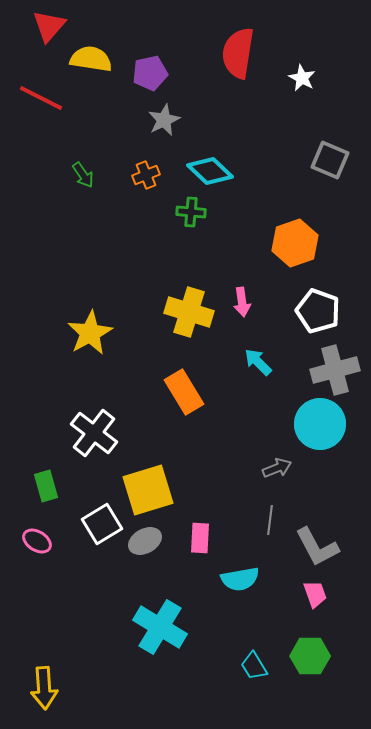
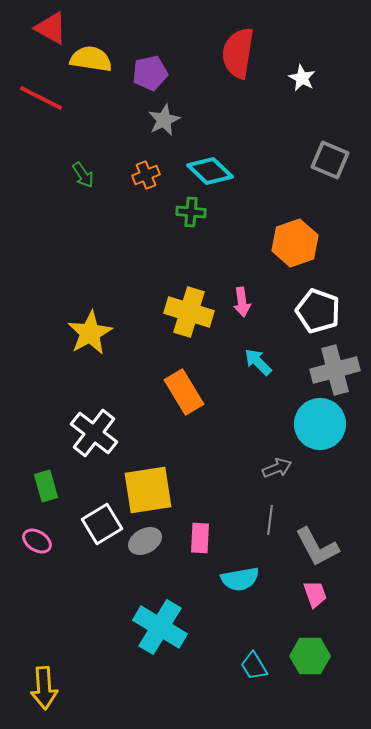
red triangle: moved 2 px right, 2 px down; rotated 42 degrees counterclockwise
yellow square: rotated 8 degrees clockwise
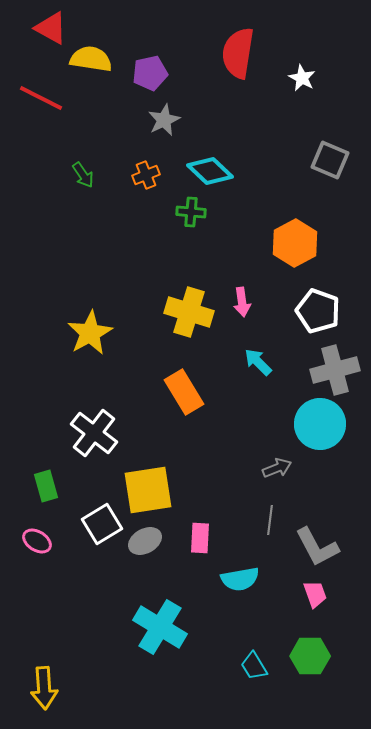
orange hexagon: rotated 9 degrees counterclockwise
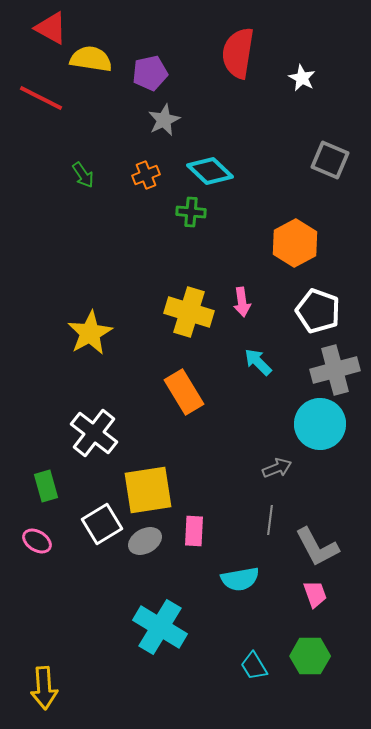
pink rectangle: moved 6 px left, 7 px up
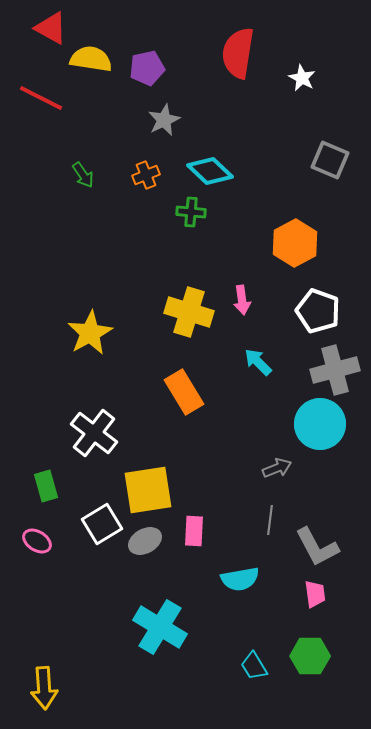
purple pentagon: moved 3 px left, 5 px up
pink arrow: moved 2 px up
pink trapezoid: rotated 12 degrees clockwise
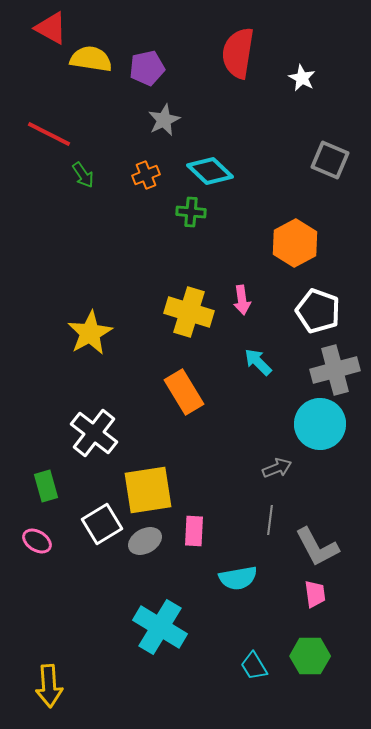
red line: moved 8 px right, 36 px down
cyan semicircle: moved 2 px left, 1 px up
yellow arrow: moved 5 px right, 2 px up
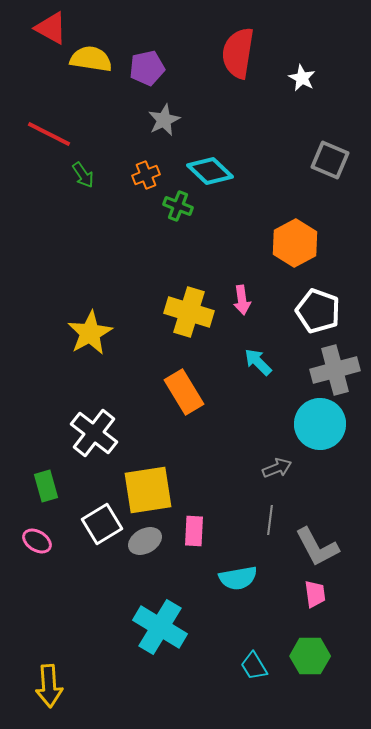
green cross: moved 13 px left, 6 px up; rotated 16 degrees clockwise
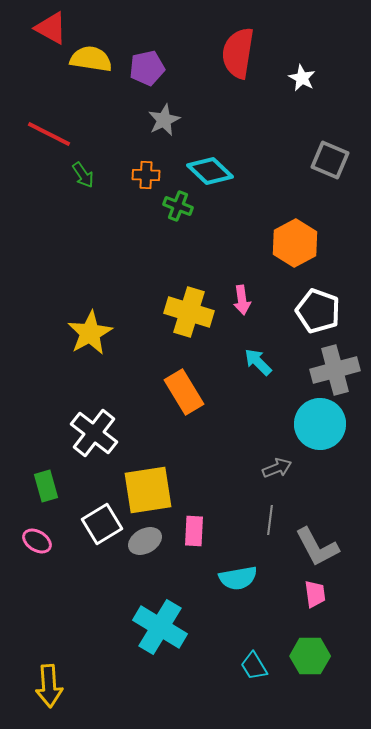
orange cross: rotated 24 degrees clockwise
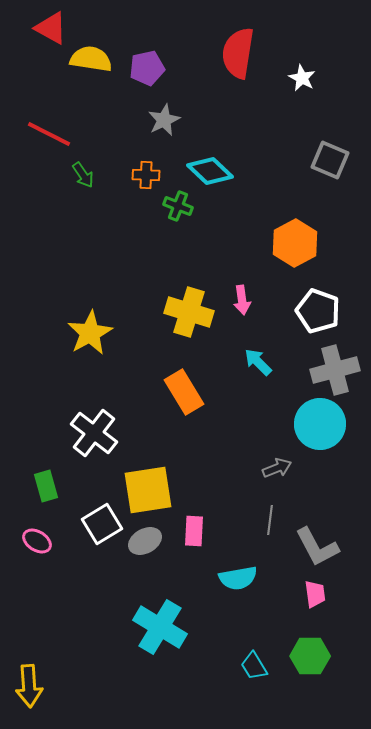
yellow arrow: moved 20 px left
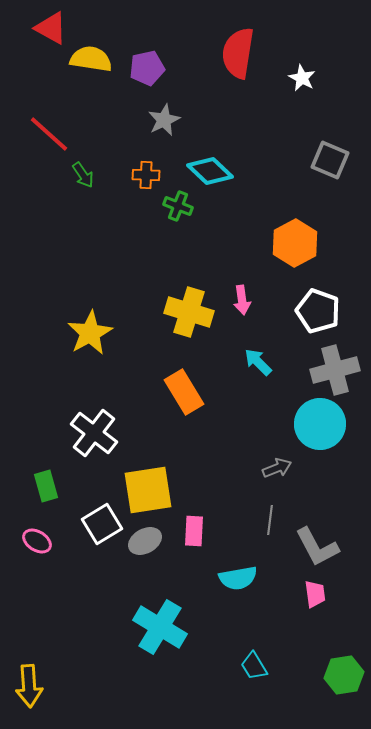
red line: rotated 15 degrees clockwise
green hexagon: moved 34 px right, 19 px down; rotated 9 degrees counterclockwise
